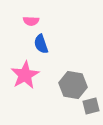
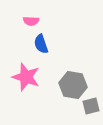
pink star: moved 1 px right, 2 px down; rotated 24 degrees counterclockwise
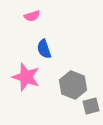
pink semicircle: moved 1 px right, 5 px up; rotated 21 degrees counterclockwise
blue semicircle: moved 3 px right, 5 px down
gray hexagon: rotated 12 degrees clockwise
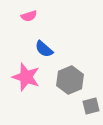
pink semicircle: moved 3 px left
blue semicircle: rotated 30 degrees counterclockwise
gray hexagon: moved 3 px left, 5 px up; rotated 16 degrees clockwise
